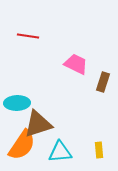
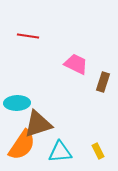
yellow rectangle: moved 1 px left, 1 px down; rotated 21 degrees counterclockwise
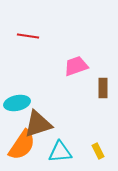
pink trapezoid: moved 2 px down; rotated 45 degrees counterclockwise
brown rectangle: moved 6 px down; rotated 18 degrees counterclockwise
cyan ellipse: rotated 10 degrees counterclockwise
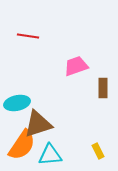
cyan triangle: moved 10 px left, 3 px down
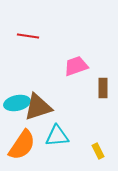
brown triangle: moved 17 px up
cyan triangle: moved 7 px right, 19 px up
